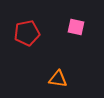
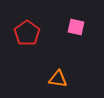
red pentagon: rotated 25 degrees counterclockwise
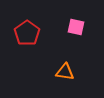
orange triangle: moved 7 px right, 7 px up
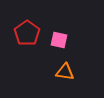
pink square: moved 17 px left, 13 px down
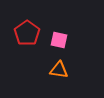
orange triangle: moved 6 px left, 2 px up
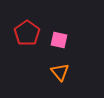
orange triangle: moved 1 px right, 2 px down; rotated 42 degrees clockwise
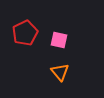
red pentagon: moved 2 px left; rotated 10 degrees clockwise
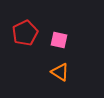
orange triangle: rotated 18 degrees counterclockwise
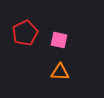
orange triangle: rotated 30 degrees counterclockwise
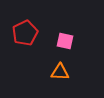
pink square: moved 6 px right, 1 px down
